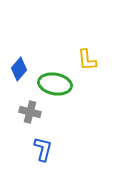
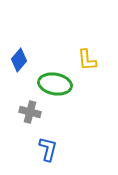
blue diamond: moved 9 px up
blue L-shape: moved 5 px right
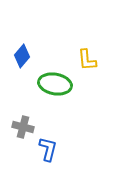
blue diamond: moved 3 px right, 4 px up
gray cross: moved 7 px left, 15 px down
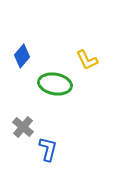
yellow L-shape: rotated 20 degrees counterclockwise
gray cross: rotated 25 degrees clockwise
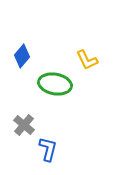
gray cross: moved 1 px right, 2 px up
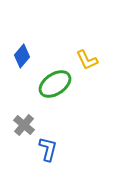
green ellipse: rotated 44 degrees counterclockwise
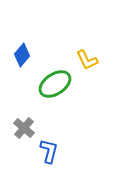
blue diamond: moved 1 px up
gray cross: moved 3 px down
blue L-shape: moved 1 px right, 2 px down
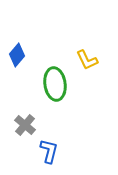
blue diamond: moved 5 px left
green ellipse: rotated 64 degrees counterclockwise
gray cross: moved 1 px right, 3 px up
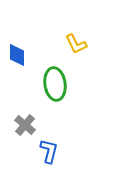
blue diamond: rotated 40 degrees counterclockwise
yellow L-shape: moved 11 px left, 16 px up
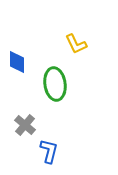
blue diamond: moved 7 px down
